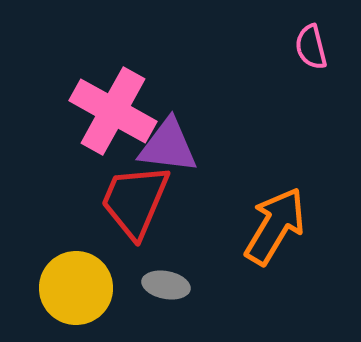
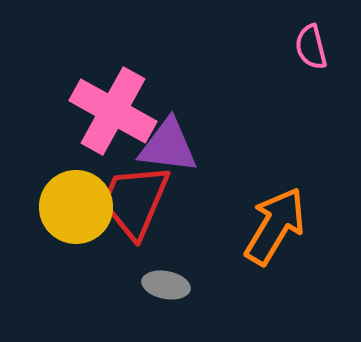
yellow circle: moved 81 px up
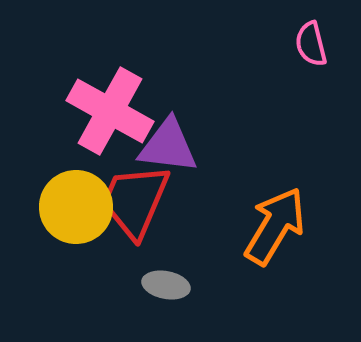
pink semicircle: moved 3 px up
pink cross: moved 3 px left
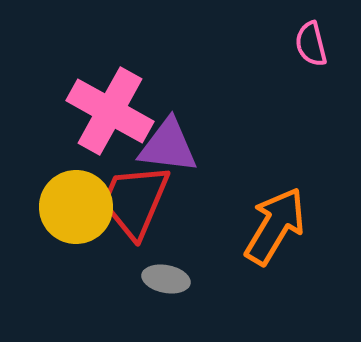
gray ellipse: moved 6 px up
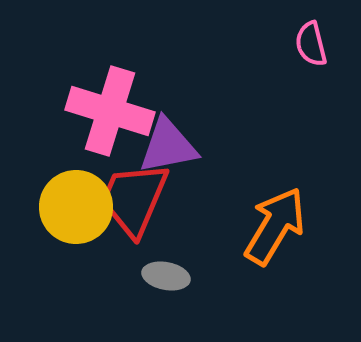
pink cross: rotated 12 degrees counterclockwise
purple triangle: rotated 18 degrees counterclockwise
red trapezoid: moved 1 px left, 2 px up
gray ellipse: moved 3 px up
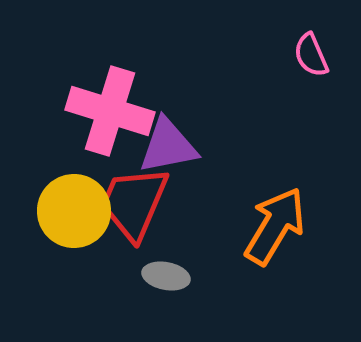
pink semicircle: moved 11 px down; rotated 9 degrees counterclockwise
red trapezoid: moved 4 px down
yellow circle: moved 2 px left, 4 px down
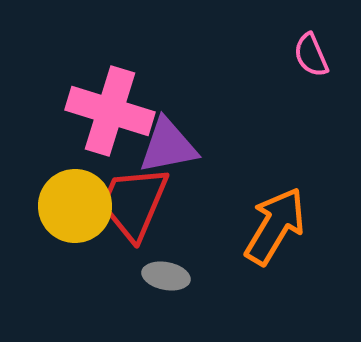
yellow circle: moved 1 px right, 5 px up
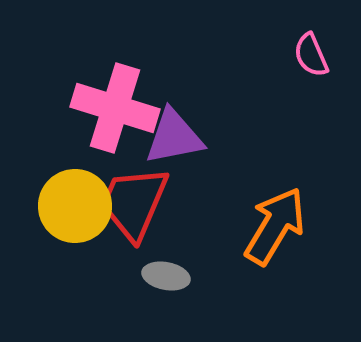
pink cross: moved 5 px right, 3 px up
purple triangle: moved 6 px right, 9 px up
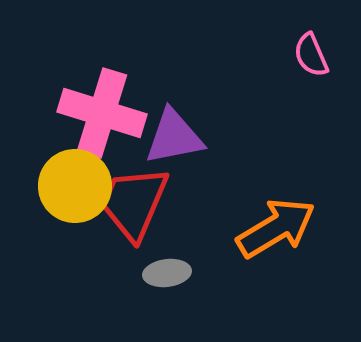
pink cross: moved 13 px left, 5 px down
yellow circle: moved 20 px up
orange arrow: moved 1 px right, 2 px down; rotated 28 degrees clockwise
gray ellipse: moved 1 px right, 3 px up; rotated 18 degrees counterclockwise
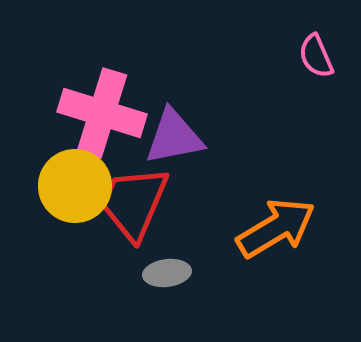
pink semicircle: moved 5 px right, 1 px down
